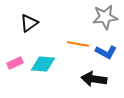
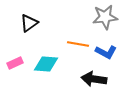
cyan diamond: moved 3 px right
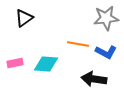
gray star: moved 1 px right, 1 px down
black triangle: moved 5 px left, 5 px up
pink rectangle: rotated 14 degrees clockwise
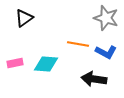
gray star: rotated 25 degrees clockwise
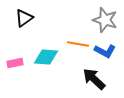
gray star: moved 1 px left, 2 px down
blue L-shape: moved 1 px left, 1 px up
cyan diamond: moved 7 px up
black arrow: rotated 35 degrees clockwise
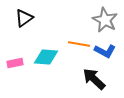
gray star: rotated 10 degrees clockwise
orange line: moved 1 px right
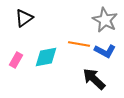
cyan diamond: rotated 15 degrees counterclockwise
pink rectangle: moved 1 px right, 3 px up; rotated 49 degrees counterclockwise
